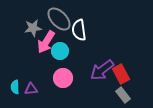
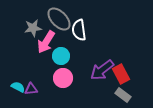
cyan circle: moved 1 px right, 5 px down
cyan semicircle: moved 3 px right; rotated 120 degrees clockwise
gray rectangle: rotated 14 degrees counterclockwise
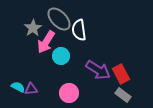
gray star: rotated 24 degrees counterclockwise
purple arrow: moved 4 px left; rotated 110 degrees counterclockwise
pink circle: moved 6 px right, 15 px down
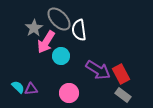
gray star: moved 1 px right
cyan semicircle: rotated 16 degrees clockwise
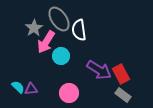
gray ellipse: rotated 10 degrees clockwise
purple arrow: moved 1 px right
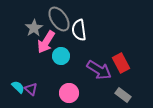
red rectangle: moved 11 px up
purple triangle: rotated 48 degrees clockwise
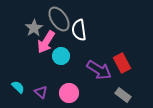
red rectangle: moved 1 px right
purple triangle: moved 10 px right, 3 px down
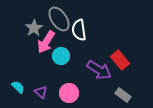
red rectangle: moved 2 px left, 3 px up; rotated 12 degrees counterclockwise
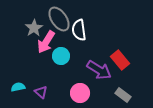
cyan semicircle: rotated 56 degrees counterclockwise
pink circle: moved 11 px right
